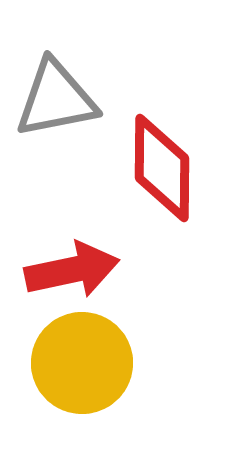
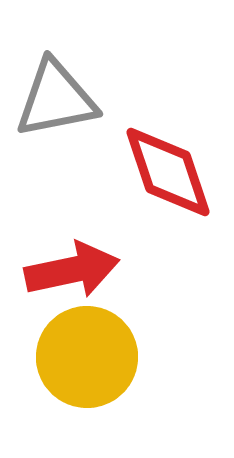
red diamond: moved 6 px right, 4 px down; rotated 19 degrees counterclockwise
yellow circle: moved 5 px right, 6 px up
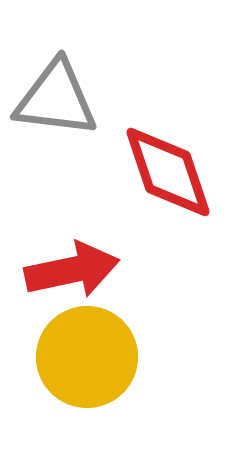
gray triangle: rotated 18 degrees clockwise
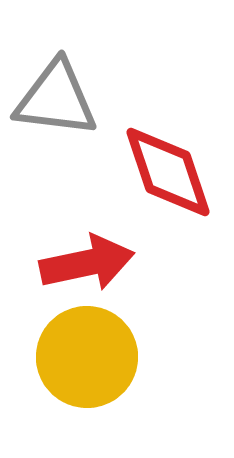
red arrow: moved 15 px right, 7 px up
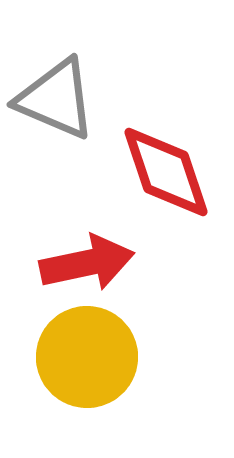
gray triangle: rotated 16 degrees clockwise
red diamond: moved 2 px left
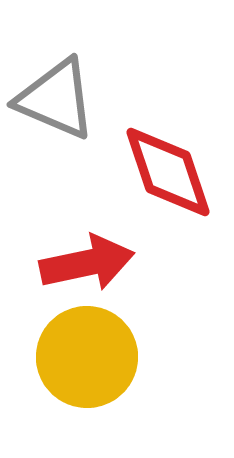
red diamond: moved 2 px right
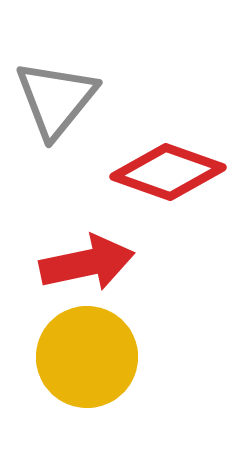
gray triangle: rotated 46 degrees clockwise
red diamond: rotated 52 degrees counterclockwise
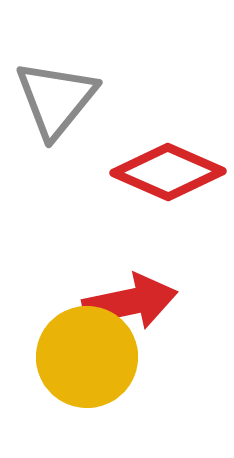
red diamond: rotated 4 degrees clockwise
red arrow: moved 43 px right, 39 px down
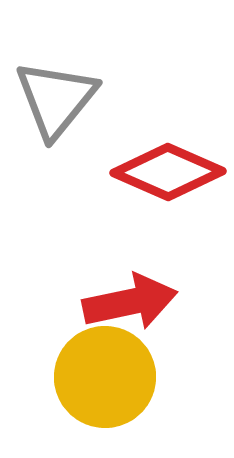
yellow circle: moved 18 px right, 20 px down
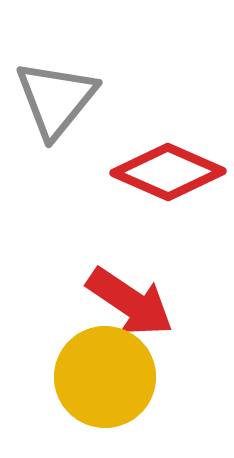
red arrow: rotated 46 degrees clockwise
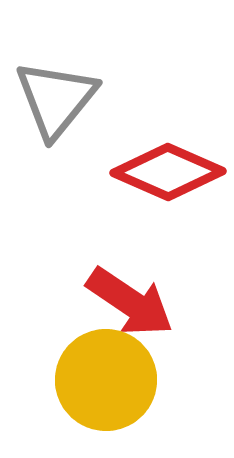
yellow circle: moved 1 px right, 3 px down
